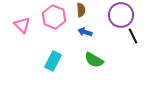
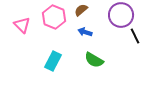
brown semicircle: rotated 128 degrees counterclockwise
black line: moved 2 px right
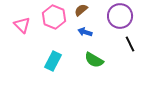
purple circle: moved 1 px left, 1 px down
black line: moved 5 px left, 8 px down
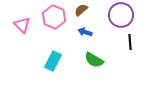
purple circle: moved 1 px right, 1 px up
black line: moved 2 px up; rotated 21 degrees clockwise
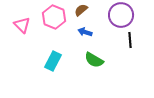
black line: moved 2 px up
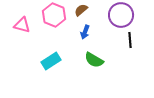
pink hexagon: moved 2 px up
pink triangle: rotated 30 degrees counterclockwise
blue arrow: rotated 88 degrees counterclockwise
cyan rectangle: moved 2 px left; rotated 30 degrees clockwise
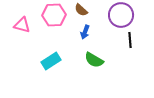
brown semicircle: rotated 96 degrees counterclockwise
pink hexagon: rotated 25 degrees counterclockwise
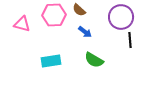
brown semicircle: moved 2 px left
purple circle: moved 2 px down
pink triangle: moved 1 px up
blue arrow: rotated 72 degrees counterclockwise
cyan rectangle: rotated 24 degrees clockwise
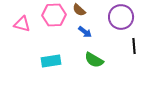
black line: moved 4 px right, 6 px down
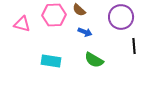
blue arrow: rotated 16 degrees counterclockwise
cyan rectangle: rotated 18 degrees clockwise
